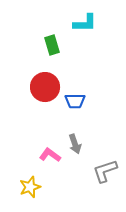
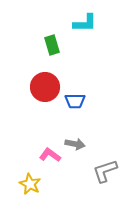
gray arrow: rotated 60 degrees counterclockwise
yellow star: moved 3 px up; rotated 25 degrees counterclockwise
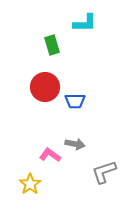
gray L-shape: moved 1 px left, 1 px down
yellow star: rotated 10 degrees clockwise
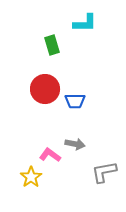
red circle: moved 2 px down
gray L-shape: rotated 8 degrees clockwise
yellow star: moved 1 px right, 7 px up
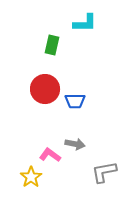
green rectangle: rotated 30 degrees clockwise
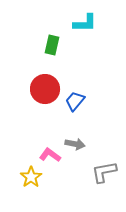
blue trapezoid: rotated 130 degrees clockwise
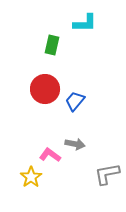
gray L-shape: moved 3 px right, 2 px down
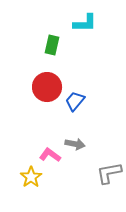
red circle: moved 2 px right, 2 px up
gray L-shape: moved 2 px right, 1 px up
